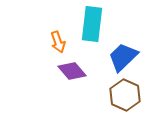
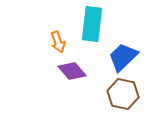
brown hexagon: moved 2 px left, 1 px up; rotated 12 degrees counterclockwise
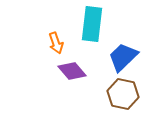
orange arrow: moved 2 px left, 1 px down
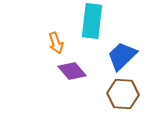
cyan rectangle: moved 3 px up
blue trapezoid: moved 1 px left, 1 px up
brown hexagon: rotated 8 degrees counterclockwise
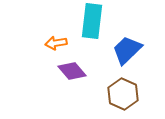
orange arrow: rotated 100 degrees clockwise
blue trapezoid: moved 5 px right, 6 px up
brown hexagon: rotated 20 degrees clockwise
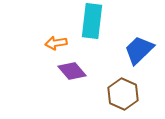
blue trapezoid: moved 12 px right
